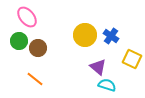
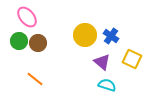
brown circle: moved 5 px up
purple triangle: moved 4 px right, 5 px up
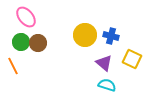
pink ellipse: moved 1 px left
blue cross: rotated 21 degrees counterclockwise
green circle: moved 2 px right, 1 px down
purple triangle: moved 2 px right, 1 px down
orange line: moved 22 px left, 13 px up; rotated 24 degrees clockwise
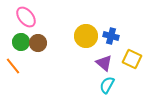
yellow circle: moved 1 px right, 1 px down
orange line: rotated 12 degrees counterclockwise
cyan semicircle: rotated 78 degrees counterclockwise
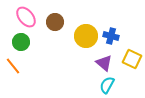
brown circle: moved 17 px right, 21 px up
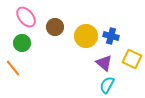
brown circle: moved 5 px down
green circle: moved 1 px right, 1 px down
orange line: moved 2 px down
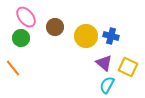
green circle: moved 1 px left, 5 px up
yellow square: moved 4 px left, 8 px down
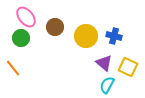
blue cross: moved 3 px right
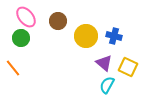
brown circle: moved 3 px right, 6 px up
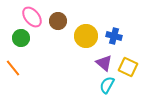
pink ellipse: moved 6 px right
